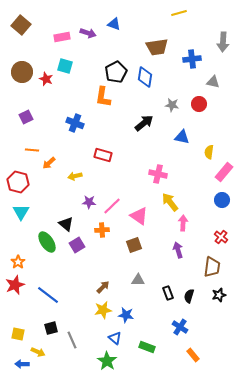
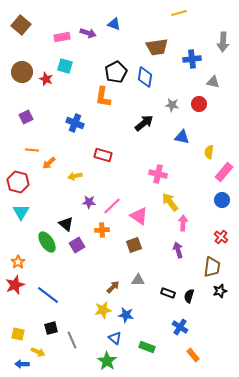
brown arrow at (103, 287): moved 10 px right
black rectangle at (168, 293): rotated 48 degrees counterclockwise
black star at (219, 295): moved 1 px right, 4 px up
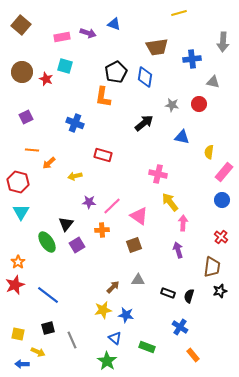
black triangle at (66, 224): rotated 28 degrees clockwise
black square at (51, 328): moved 3 px left
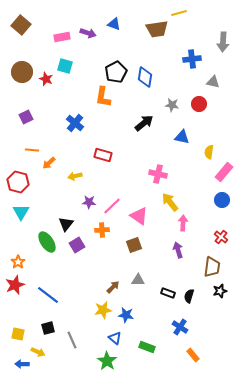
brown trapezoid at (157, 47): moved 18 px up
blue cross at (75, 123): rotated 18 degrees clockwise
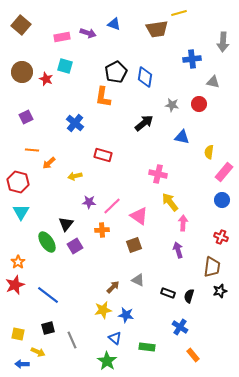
red cross at (221, 237): rotated 16 degrees counterclockwise
purple square at (77, 245): moved 2 px left, 1 px down
gray triangle at (138, 280): rotated 24 degrees clockwise
green rectangle at (147, 347): rotated 14 degrees counterclockwise
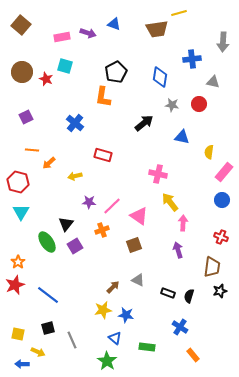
blue diamond at (145, 77): moved 15 px right
orange cross at (102, 230): rotated 16 degrees counterclockwise
